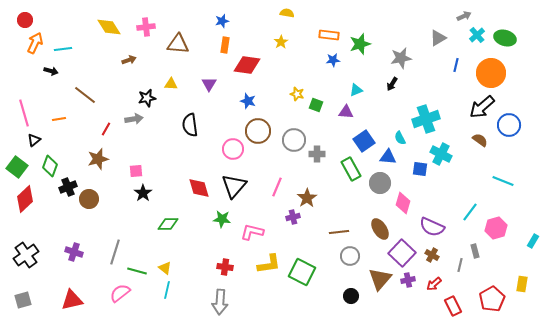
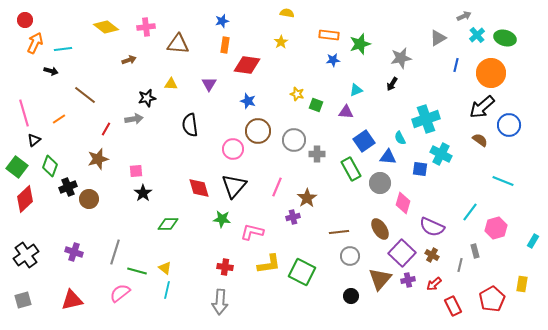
yellow diamond at (109, 27): moved 3 px left; rotated 20 degrees counterclockwise
orange line at (59, 119): rotated 24 degrees counterclockwise
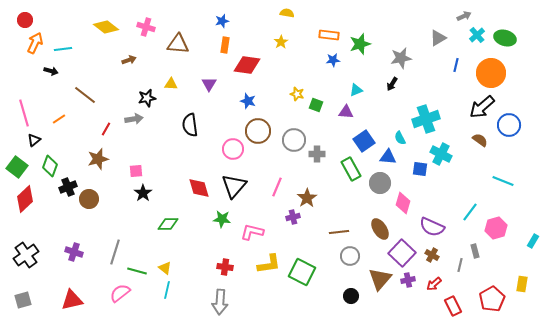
pink cross at (146, 27): rotated 24 degrees clockwise
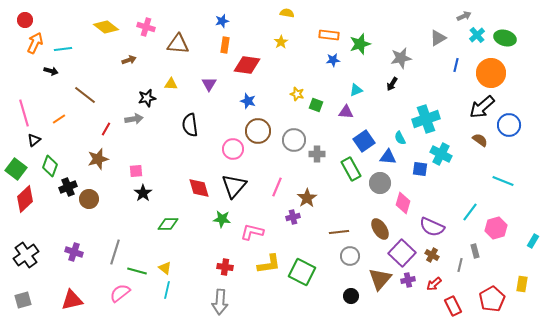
green square at (17, 167): moved 1 px left, 2 px down
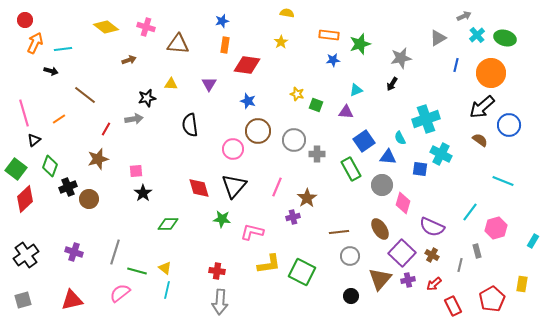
gray circle at (380, 183): moved 2 px right, 2 px down
gray rectangle at (475, 251): moved 2 px right
red cross at (225, 267): moved 8 px left, 4 px down
